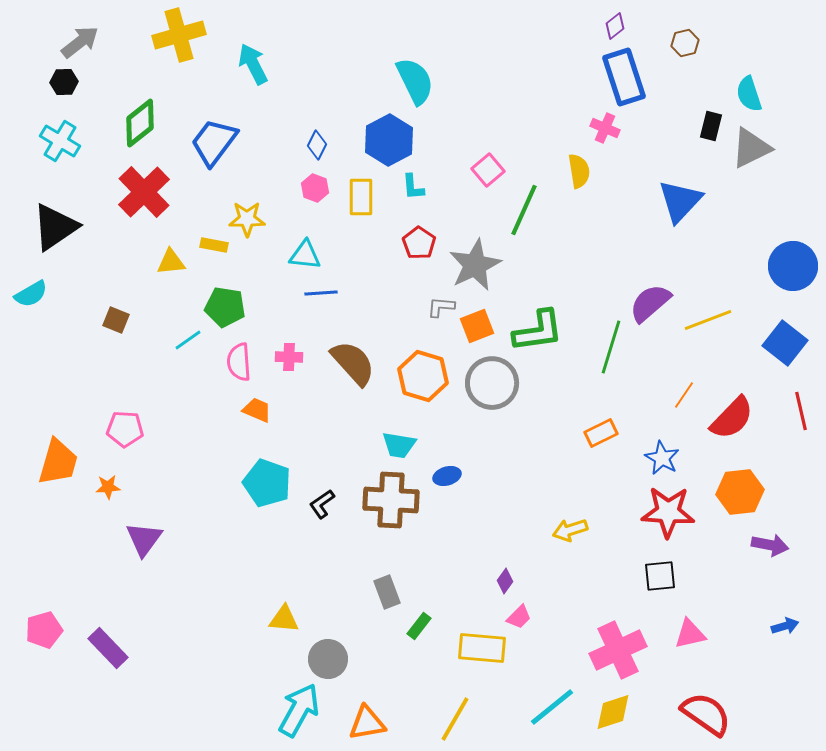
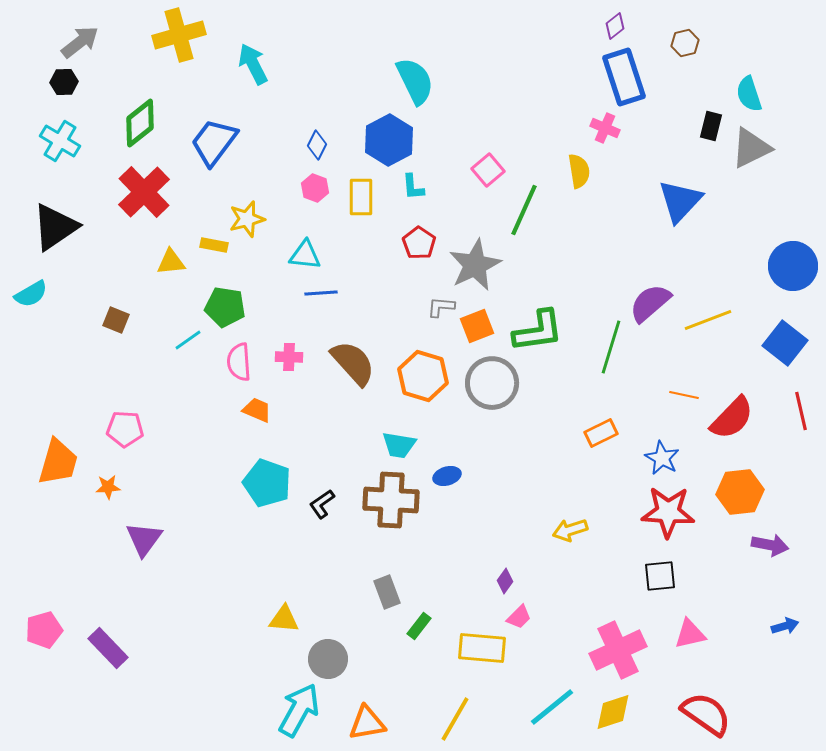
yellow star at (247, 219): rotated 15 degrees counterclockwise
orange line at (684, 395): rotated 68 degrees clockwise
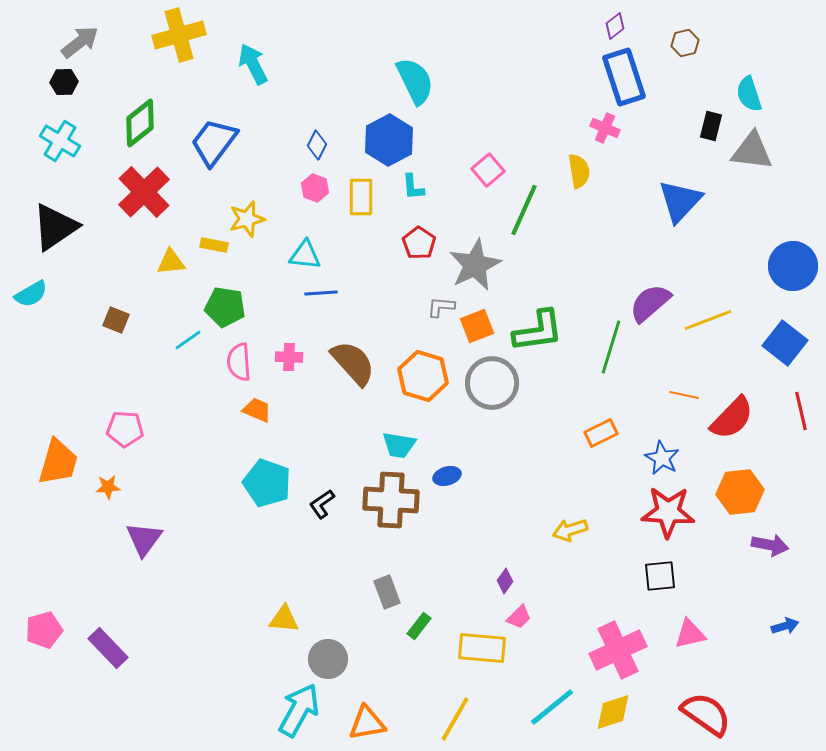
gray triangle at (751, 148): moved 1 px right, 3 px down; rotated 33 degrees clockwise
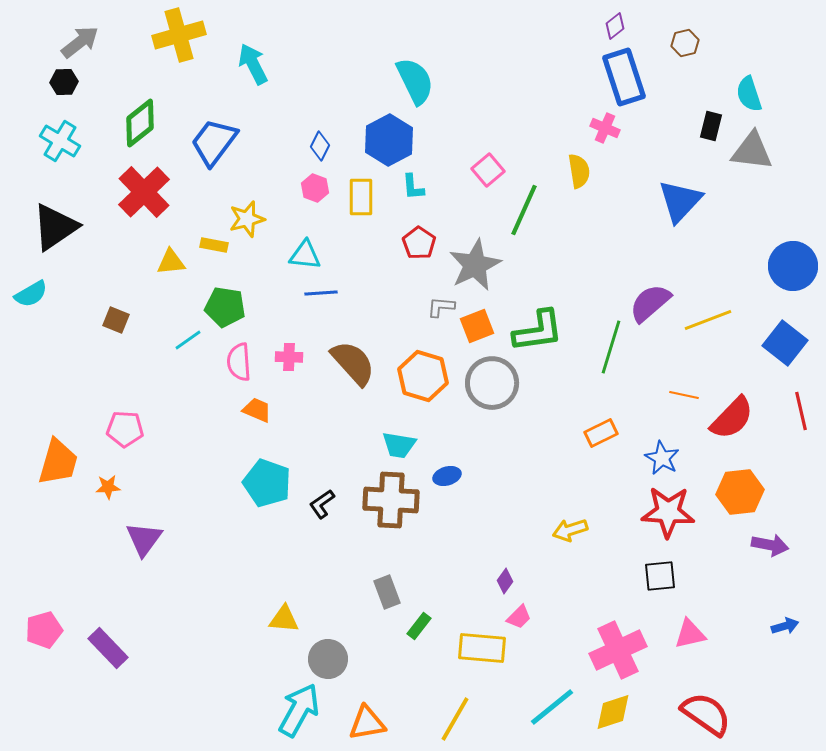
blue diamond at (317, 145): moved 3 px right, 1 px down
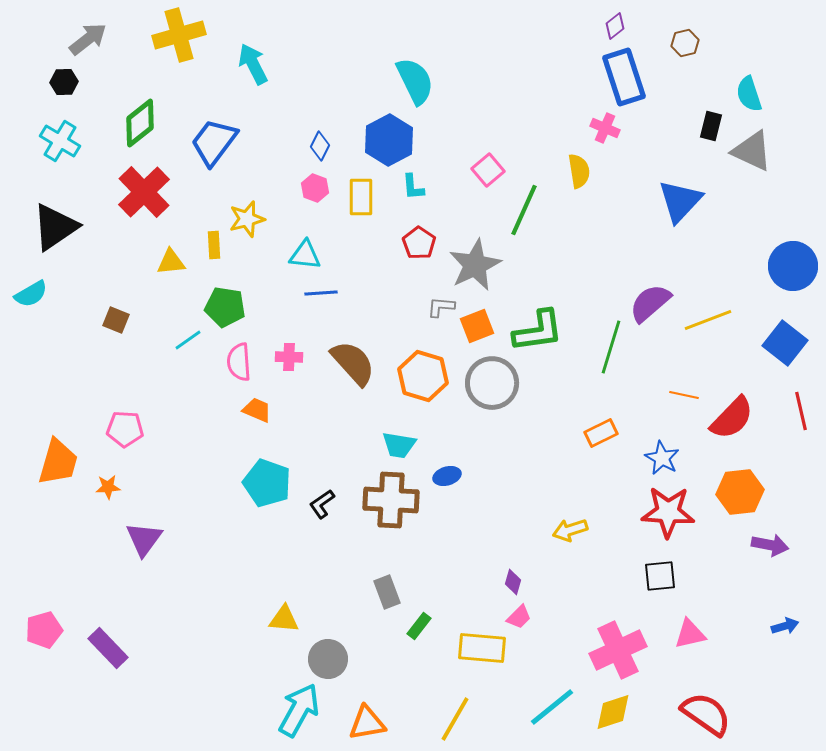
gray arrow at (80, 42): moved 8 px right, 3 px up
gray triangle at (752, 151): rotated 18 degrees clockwise
yellow rectangle at (214, 245): rotated 76 degrees clockwise
purple diamond at (505, 581): moved 8 px right, 1 px down; rotated 20 degrees counterclockwise
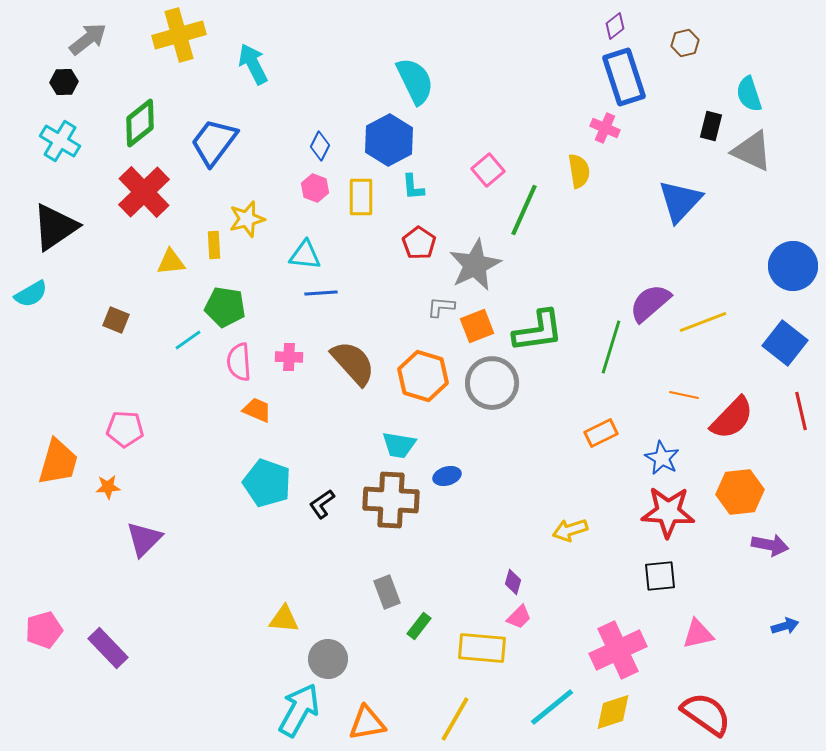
yellow line at (708, 320): moved 5 px left, 2 px down
purple triangle at (144, 539): rotated 9 degrees clockwise
pink triangle at (690, 634): moved 8 px right
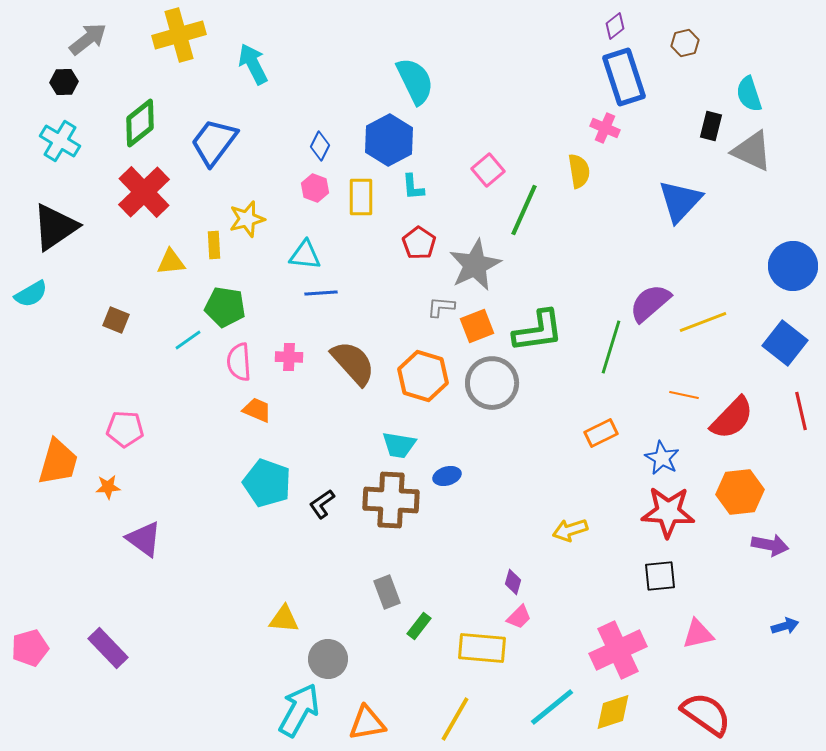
purple triangle at (144, 539): rotated 39 degrees counterclockwise
pink pentagon at (44, 630): moved 14 px left, 18 px down
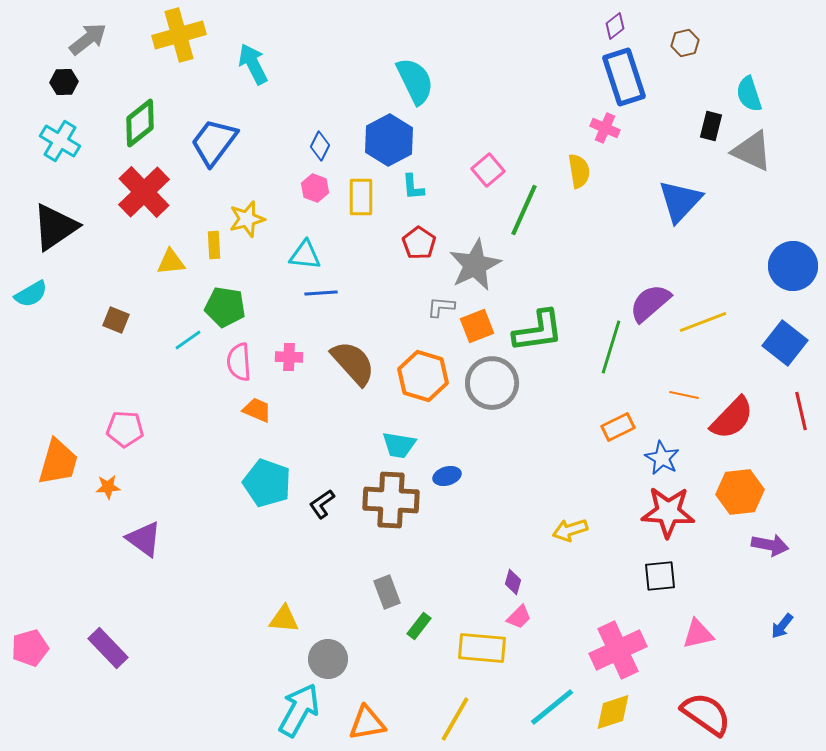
orange rectangle at (601, 433): moved 17 px right, 6 px up
blue arrow at (785, 626): moved 3 px left; rotated 144 degrees clockwise
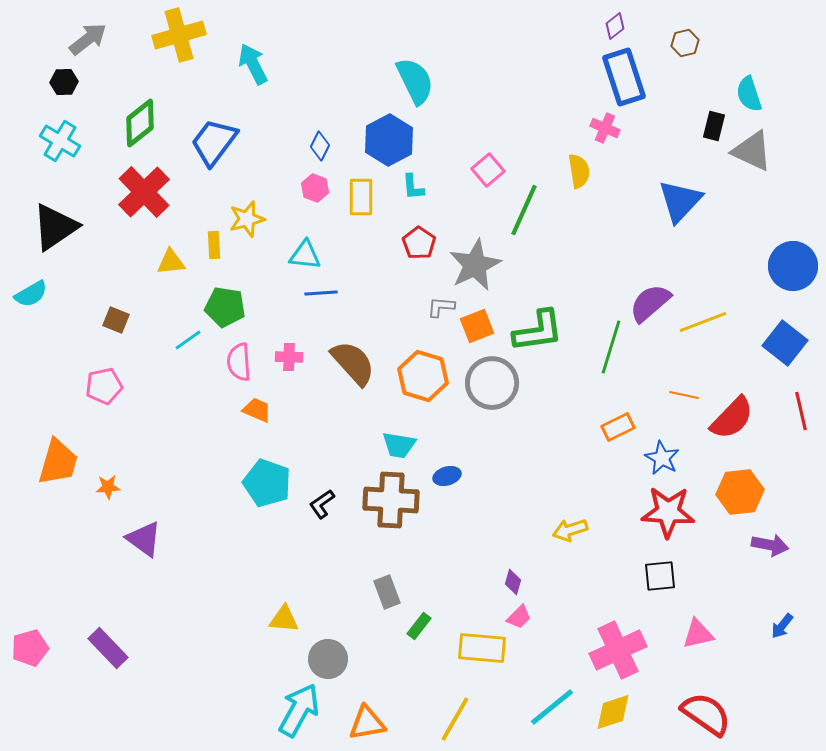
black rectangle at (711, 126): moved 3 px right
pink pentagon at (125, 429): moved 21 px left, 43 px up; rotated 15 degrees counterclockwise
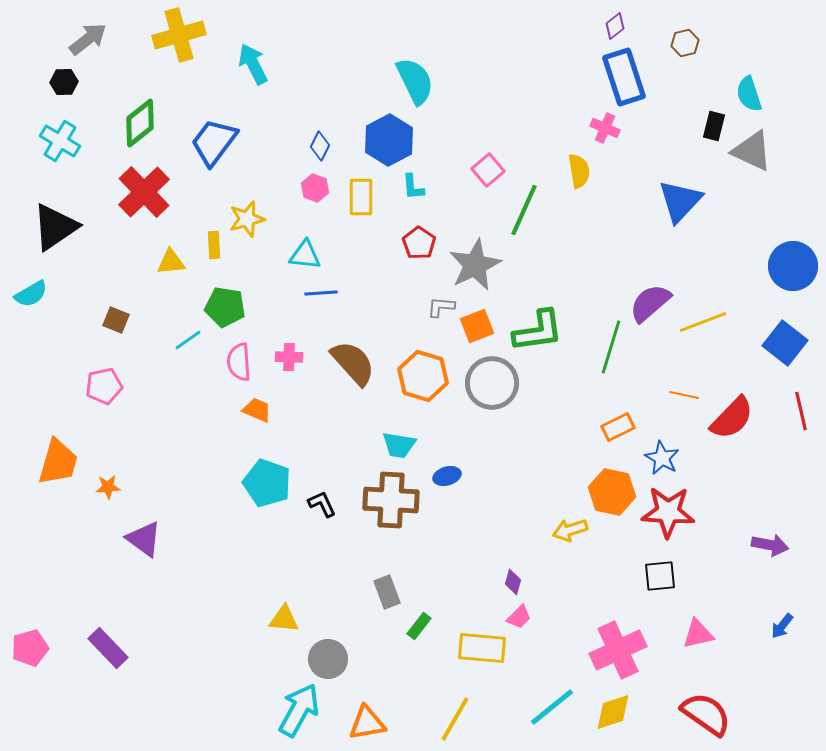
orange hexagon at (740, 492): moved 128 px left; rotated 18 degrees clockwise
black L-shape at (322, 504): rotated 100 degrees clockwise
